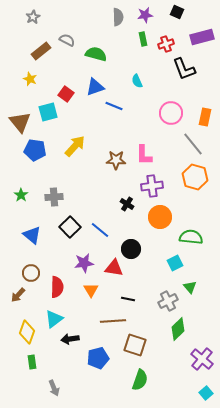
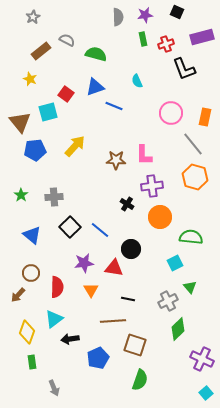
blue pentagon at (35, 150): rotated 15 degrees counterclockwise
blue pentagon at (98, 358): rotated 10 degrees counterclockwise
purple cross at (202, 359): rotated 15 degrees counterclockwise
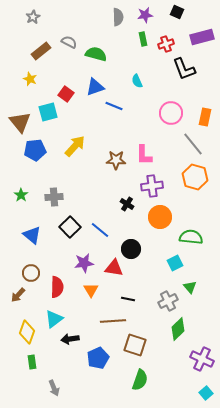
gray semicircle at (67, 40): moved 2 px right, 2 px down
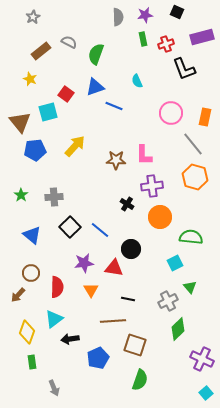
green semicircle at (96, 54): rotated 85 degrees counterclockwise
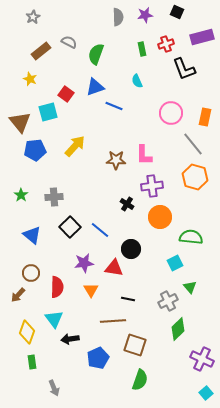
green rectangle at (143, 39): moved 1 px left, 10 px down
cyan triangle at (54, 319): rotated 30 degrees counterclockwise
